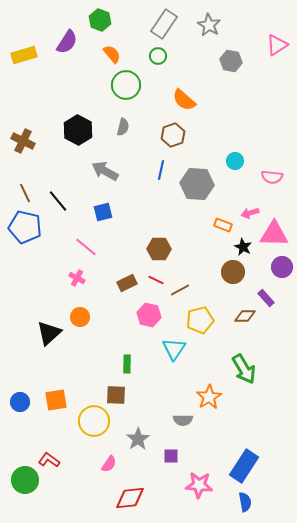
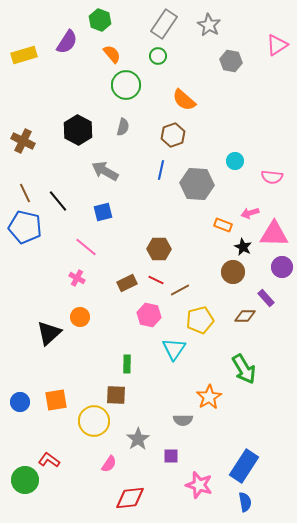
pink star at (199, 485): rotated 12 degrees clockwise
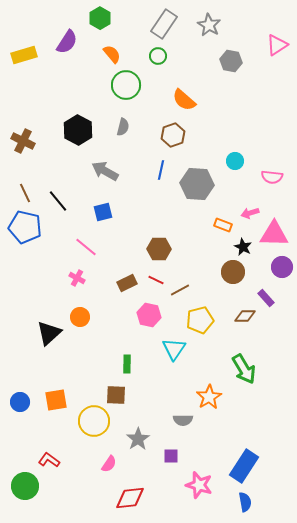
green hexagon at (100, 20): moved 2 px up; rotated 10 degrees clockwise
green circle at (25, 480): moved 6 px down
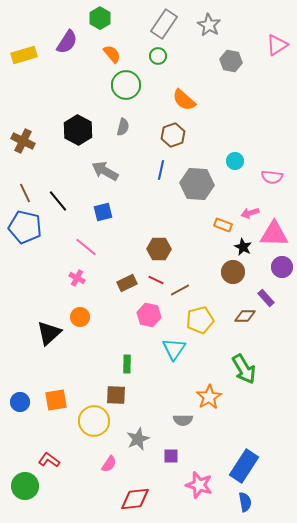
gray star at (138, 439): rotated 10 degrees clockwise
red diamond at (130, 498): moved 5 px right, 1 px down
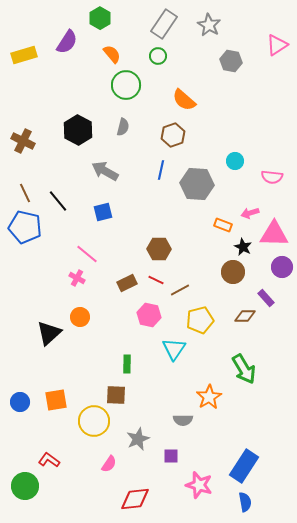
pink line at (86, 247): moved 1 px right, 7 px down
